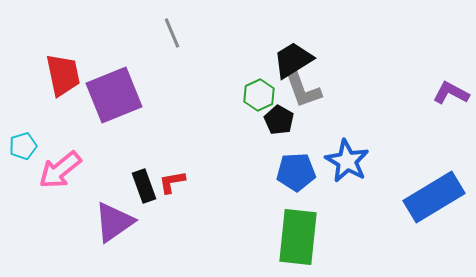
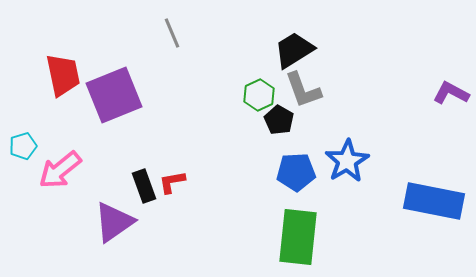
black trapezoid: moved 1 px right, 10 px up
blue star: rotated 12 degrees clockwise
blue rectangle: moved 4 px down; rotated 42 degrees clockwise
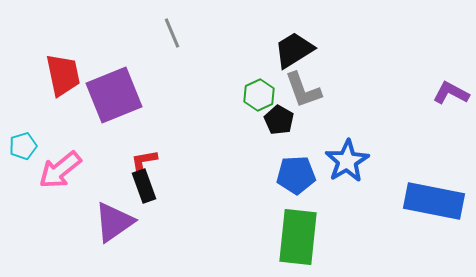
blue pentagon: moved 3 px down
red L-shape: moved 28 px left, 21 px up
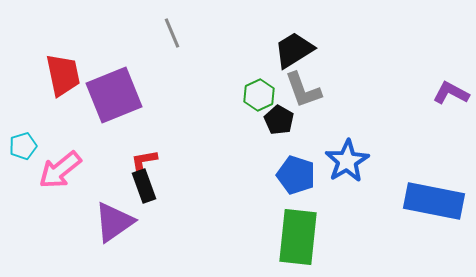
blue pentagon: rotated 21 degrees clockwise
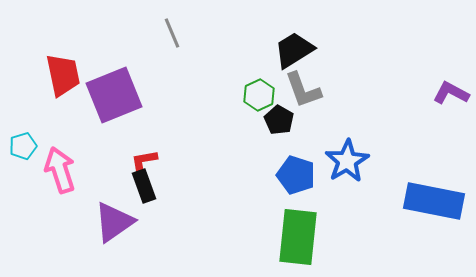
pink arrow: rotated 111 degrees clockwise
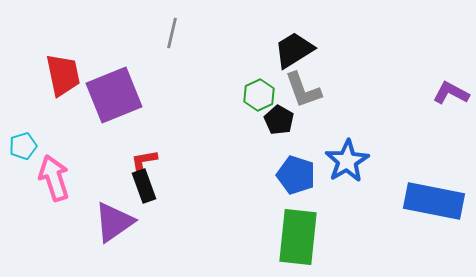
gray line: rotated 36 degrees clockwise
pink arrow: moved 6 px left, 8 px down
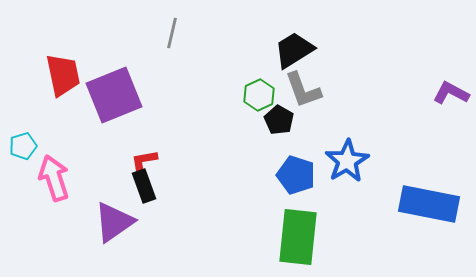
blue rectangle: moved 5 px left, 3 px down
